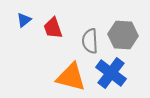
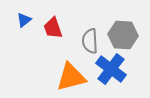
blue cross: moved 4 px up
orange triangle: rotated 28 degrees counterclockwise
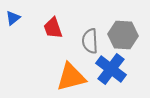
blue triangle: moved 11 px left, 2 px up
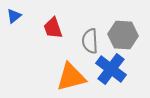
blue triangle: moved 1 px right, 2 px up
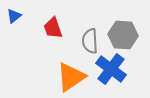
orange triangle: rotated 20 degrees counterclockwise
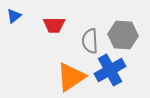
red trapezoid: moved 1 px right, 3 px up; rotated 70 degrees counterclockwise
blue cross: moved 1 px left, 1 px down; rotated 24 degrees clockwise
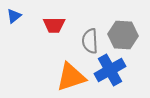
orange triangle: rotated 16 degrees clockwise
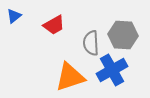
red trapezoid: rotated 30 degrees counterclockwise
gray semicircle: moved 1 px right, 2 px down
blue cross: moved 2 px right
orange triangle: moved 1 px left
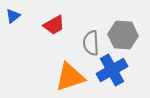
blue triangle: moved 1 px left
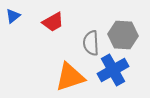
red trapezoid: moved 1 px left, 3 px up
blue cross: moved 1 px right
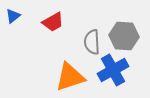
gray hexagon: moved 1 px right, 1 px down
gray semicircle: moved 1 px right, 1 px up
